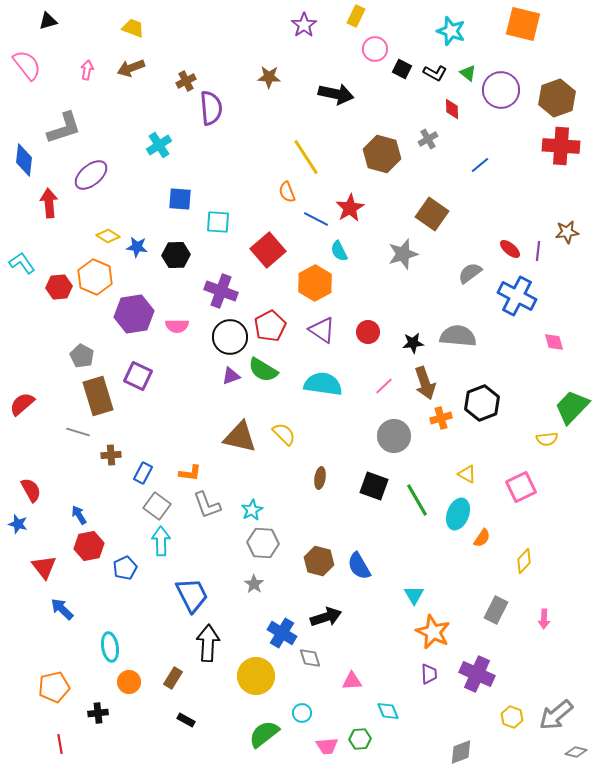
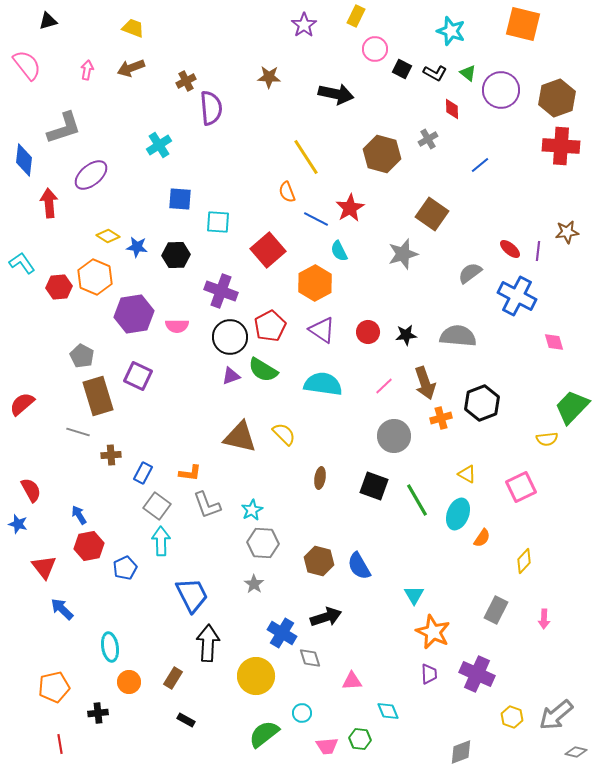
black star at (413, 343): moved 7 px left, 8 px up
green hexagon at (360, 739): rotated 10 degrees clockwise
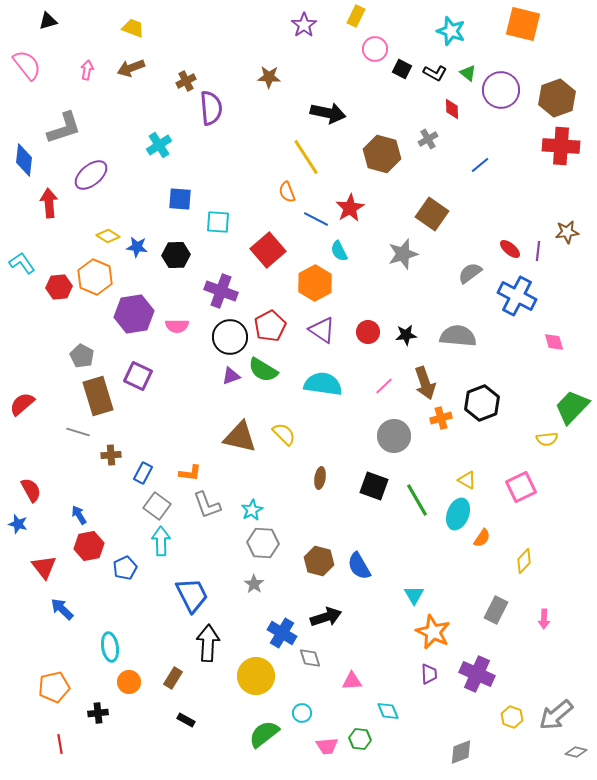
black arrow at (336, 94): moved 8 px left, 19 px down
yellow triangle at (467, 474): moved 6 px down
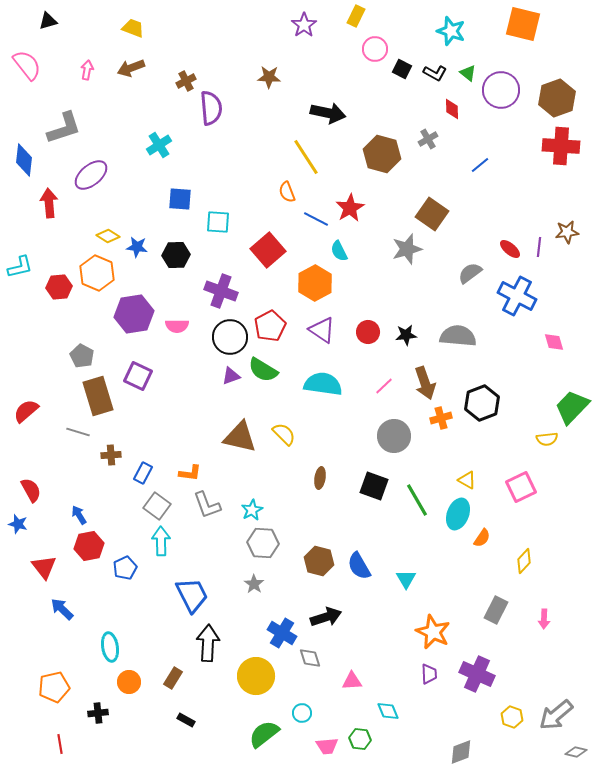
purple line at (538, 251): moved 1 px right, 4 px up
gray star at (403, 254): moved 4 px right, 5 px up
cyan L-shape at (22, 263): moved 2 px left, 4 px down; rotated 112 degrees clockwise
orange hexagon at (95, 277): moved 2 px right, 4 px up
red semicircle at (22, 404): moved 4 px right, 7 px down
cyan triangle at (414, 595): moved 8 px left, 16 px up
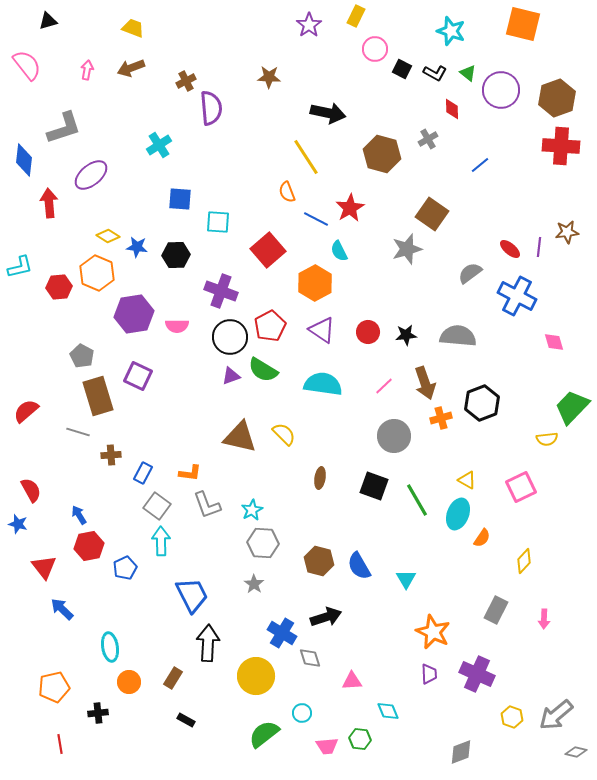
purple star at (304, 25): moved 5 px right
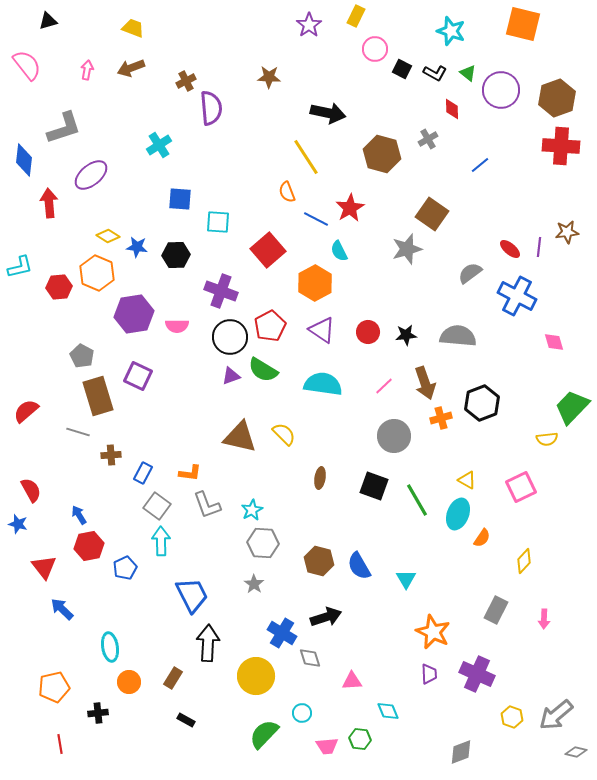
green semicircle at (264, 734): rotated 8 degrees counterclockwise
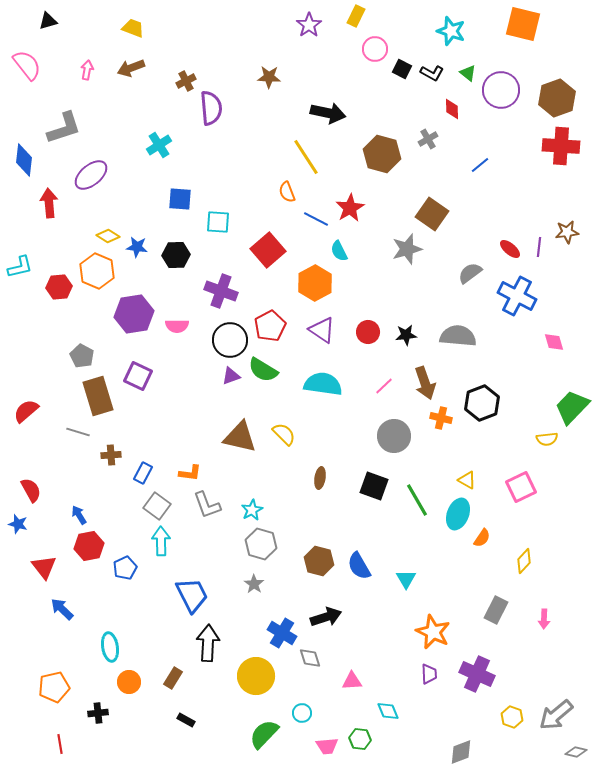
black L-shape at (435, 73): moved 3 px left
orange hexagon at (97, 273): moved 2 px up
black circle at (230, 337): moved 3 px down
orange cross at (441, 418): rotated 30 degrees clockwise
gray hexagon at (263, 543): moved 2 px left, 1 px down; rotated 12 degrees clockwise
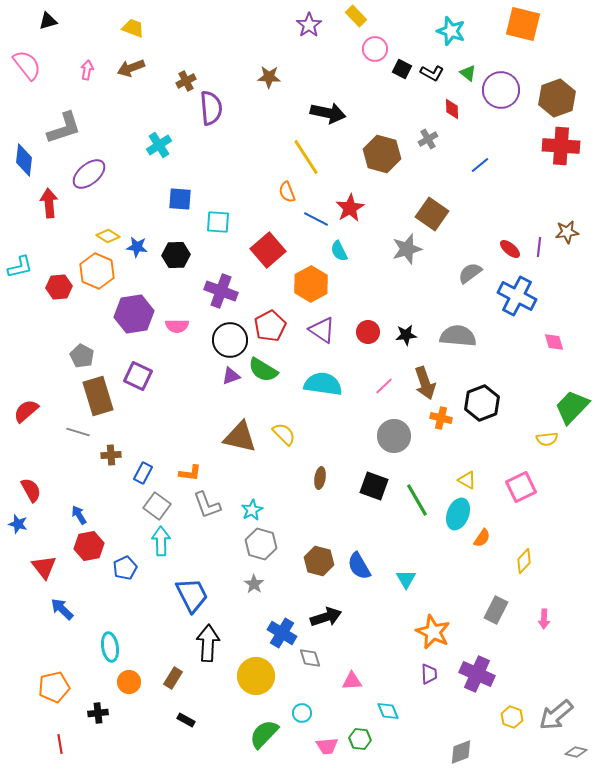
yellow rectangle at (356, 16): rotated 70 degrees counterclockwise
purple ellipse at (91, 175): moved 2 px left, 1 px up
orange hexagon at (315, 283): moved 4 px left, 1 px down
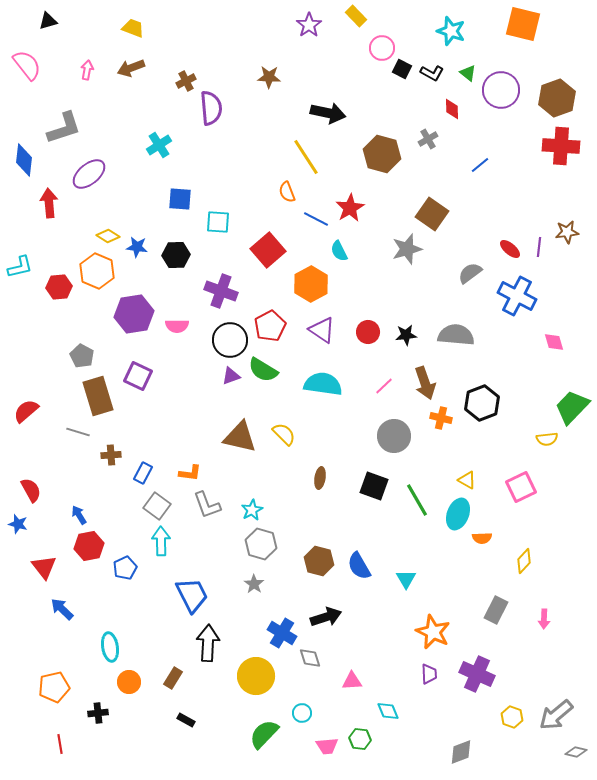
pink circle at (375, 49): moved 7 px right, 1 px up
gray semicircle at (458, 336): moved 2 px left, 1 px up
orange semicircle at (482, 538): rotated 54 degrees clockwise
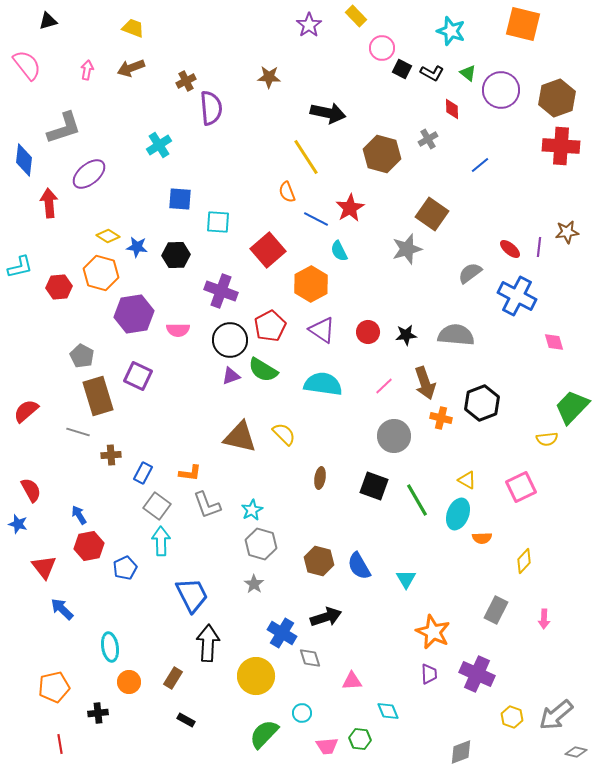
orange hexagon at (97, 271): moved 4 px right, 2 px down; rotated 8 degrees counterclockwise
pink semicircle at (177, 326): moved 1 px right, 4 px down
